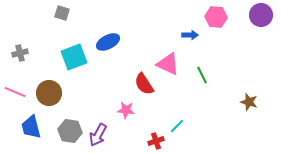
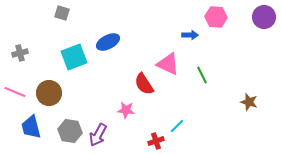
purple circle: moved 3 px right, 2 px down
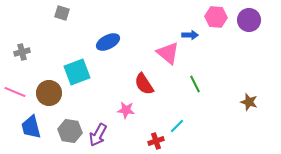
purple circle: moved 15 px left, 3 px down
gray cross: moved 2 px right, 1 px up
cyan square: moved 3 px right, 15 px down
pink triangle: moved 11 px up; rotated 15 degrees clockwise
green line: moved 7 px left, 9 px down
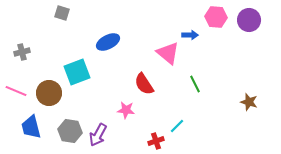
pink line: moved 1 px right, 1 px up
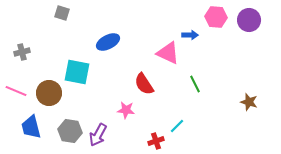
pink triangle: rotated 15 degrees counterclockwise
cyan square: rotated 32 degrees clockwise
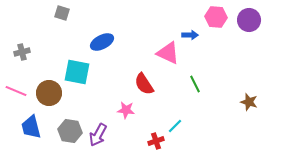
blue ellipse: moved 6 px left
cyan line: moved 2 px left
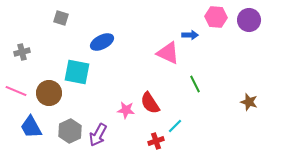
gray square: moved 1 px left, 5 px down
red semicircle: moved 6 px right, 19 px down
blue trapezoid: rotated 15 degrees counterclockwise
gray hexagon: rotated 25 degrees clockwise
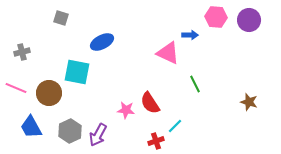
pink line: moved 3 px up
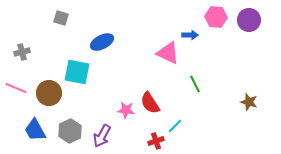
blue trapezoid: moved 4 px right, 3 px down
purple arrow: moved 4 px right, 1 px down
